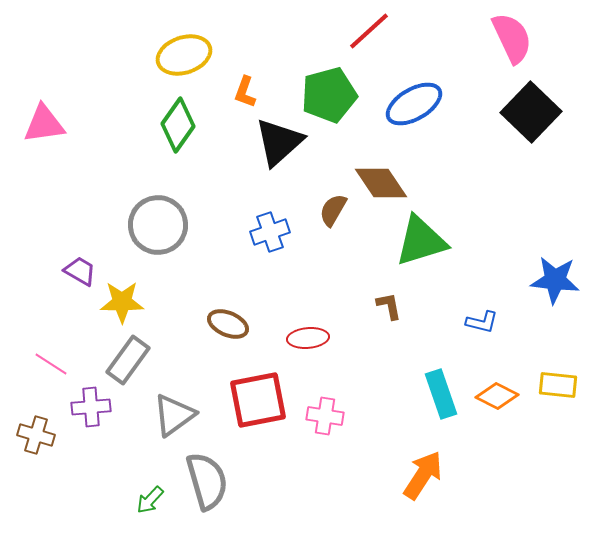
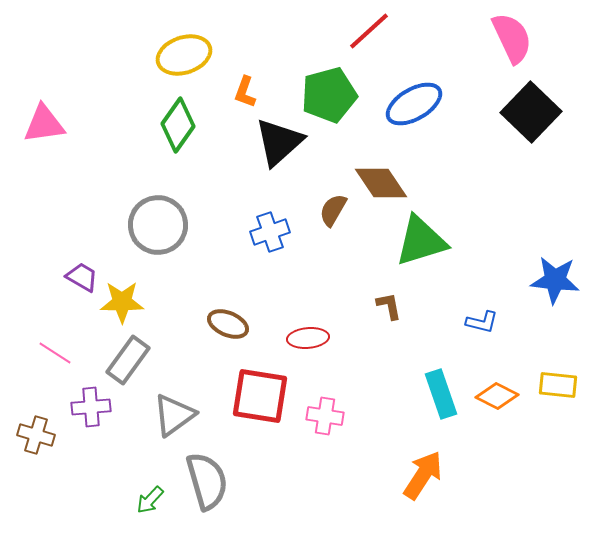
purple trapezoid: moved 2 px right, 6 px down
pink line: moved 4 px right, 11 px up
red square: moved 2 px right, 4 px up; rotated 20 degrees clockwise
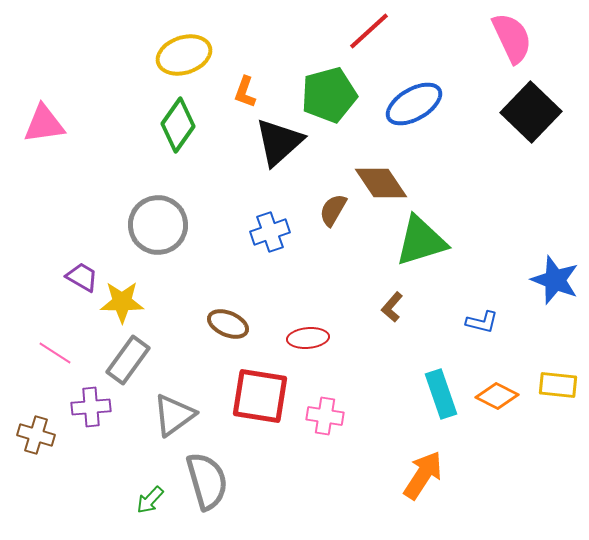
blue star: rotated 15 degrees clockwise
brown L-shape: moved 3 px right, 1 px down; rotated 128 degrees counterclockwise
